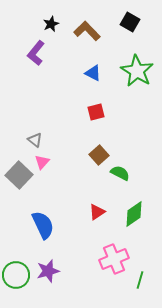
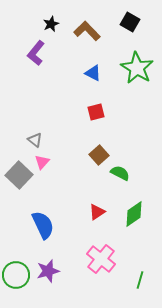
green star: moved 3 px up
pink cross: moved 13 px left; rotated 28 degrees counterclockwise
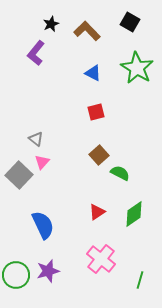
gray triangle: moved 1 px right, 1 px up
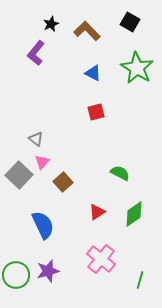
brown square: moved 36 px left, 27 px down
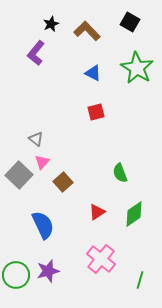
green semicircle: rotated 138 degrees counterclockwise
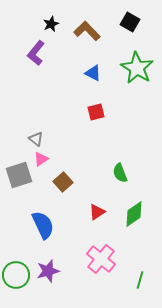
pink triangle: moved 1 px left, 3 px up; rotated 14 degrees clockwise
gray square: rotated 28 degrees clockwise
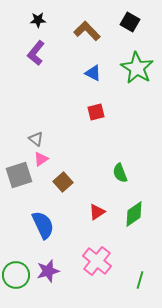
black star: moved 13 px left, 4 px up; rotated 21 degrees clockwise
pink cross: moved 4 px left, 2 px down
